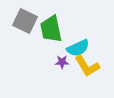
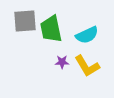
gray square: rotated 30 degrees counterclockwise
cyan semicircle: moved 9 px right, 13 px up
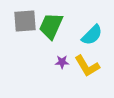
green trapezoid: moved 3 px up; rotated 36 degrees clockwise
cyan semicircle: moved 5 px right; rotated 20 degrees counterclockwise
